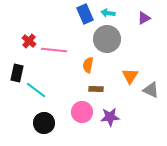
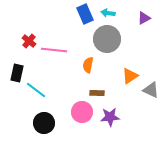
orange triangle: rotated 24 degrees clockwise
brown rectangle: moved 1 px right, 4 px down
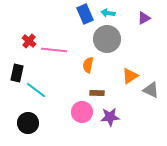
black circle: moved 16 px left
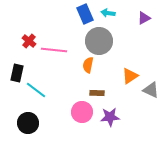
gray circle: moved 8 px left, 2 px down
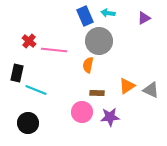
blue rectangle: moved 2 px down
orange triangle: moved 3 px left, 10 px down
cyan line: rotated 15 degrees counterclockwise
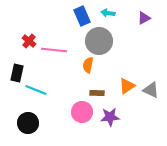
blue rectangle: moved 3 px left
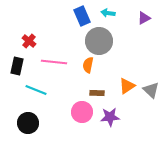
pink line: moved 12 px down
black rectangle: moved 7 px up
gray triangle: rotated 18 degrees clockwise
